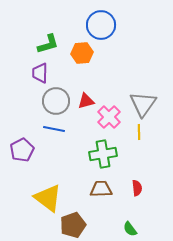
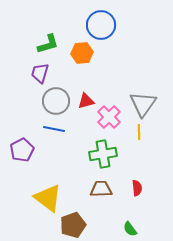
purple trapezoid: rotated 15 degrees clockwise
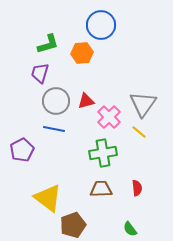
yellow line: rotated 49 degrees counterclockwise
green cross: moved 1 px up
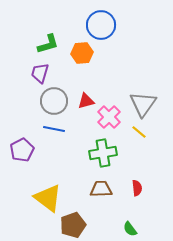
gray circle: moved 2 px left
